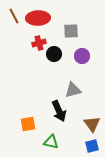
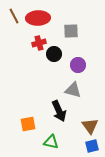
purple circle: moved 4 px left, 9 px down
gray triangle: rotated 30 degrees clockwise
brown triangle: moved 2 px left, 2 px down
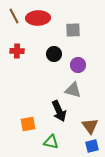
gray square: moved 2 px right, 1 px up
red cross: moved 22 px left, 8 px down; rotated 16 degrees clockwise
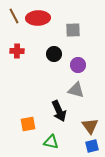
gray triangle: moved 3 px right
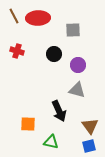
red cross: rotated 16 degrees clockwise
gray triangle: moved 1 px right
orange square: rotated 14 degrees clockwise
blue square: moved 3 px left
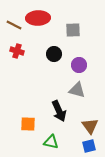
brown line: moved 9 px down; rotated 35 degrees counterclockwise
purple circle: moved 1 px right
